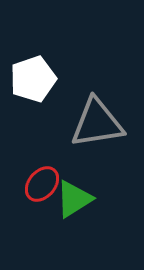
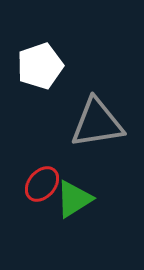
white pentagon: moved 7 px right, 13 px up
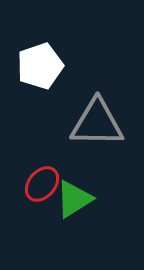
gray triangle: rotated 10 degrees clockwise
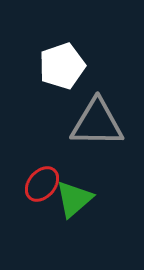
white pentagon: moved 22 px right
green triangle: rotated 9 degrees counterclockwise
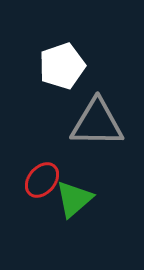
red ellipse: moved 4 px up
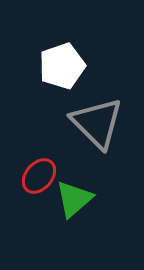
gray triangle: rotated 44 degrees clockwise
red ellipse: moved 3 px left, 4 px up
